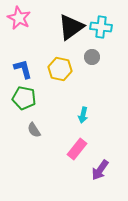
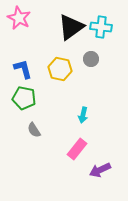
gray circle: moved 1 px left, 2 px down
purple arrow: rotated 30 degrees clockwise
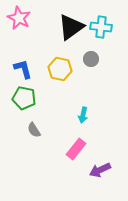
pink rectangle: moved 1 px left
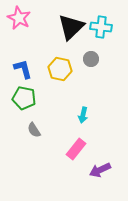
black triangle: rotated 8 degrees counterclockwise
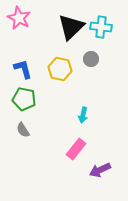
green pentagon: moved 1 px down
gray semicircle: moved 11 px left
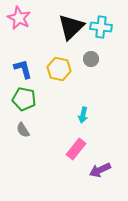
yellow hexagon: moved 1 px left
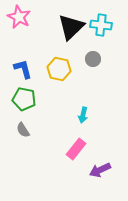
pink star: moved 1 px up
cyan cross: moved 2 px up
gray circle: moved 2 px right
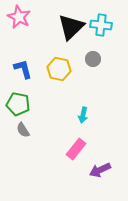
green pentagon: moved 6 px left, 5 px down
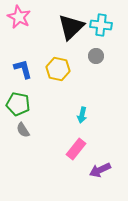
gray circle: moved 3 px right, 3 px up
yellow hexagon: moved 1 px left
cyan arrow: moved 1 px left
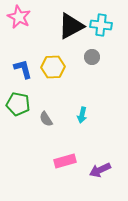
black triangle: moved 1 px up; rotated 16 degrees clockwise
gray circle: moved 4 px left, 1 px down
yellow hexagon: moved 5 px left, 2 px up; rotated 15 degrees counterclockwise
gray semicircle: moved 23 px right, 11 px up
pink rectangle: moved 11 px left, 12 px down; rotated 35 degrees clockwise
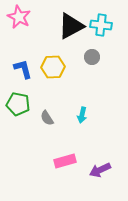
gray semicircle: moved 1 px right, 1 px up
